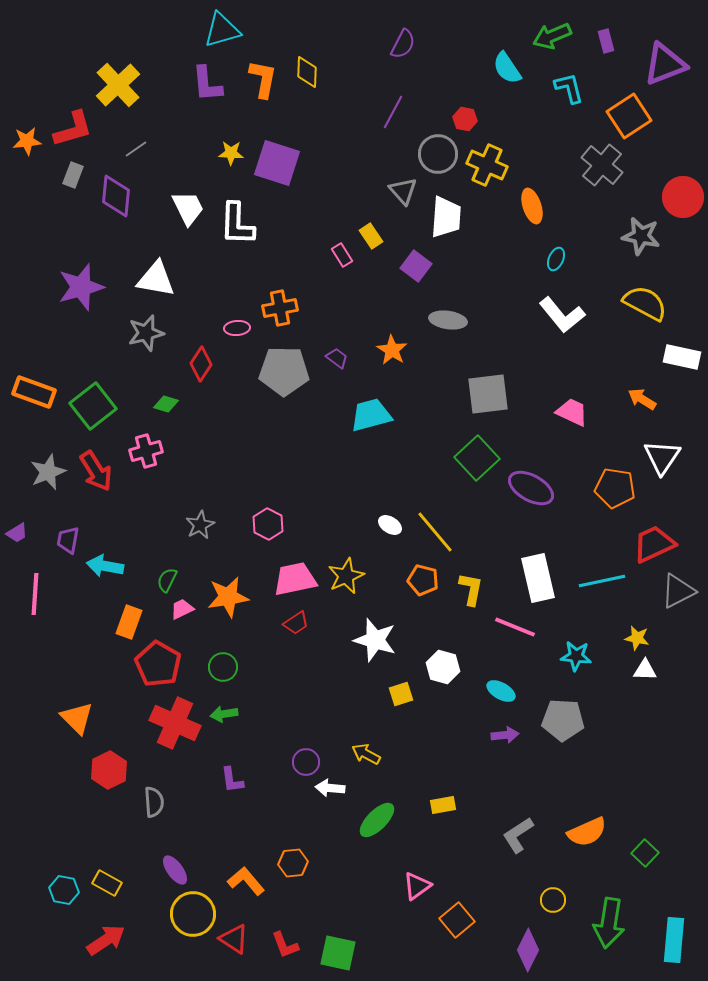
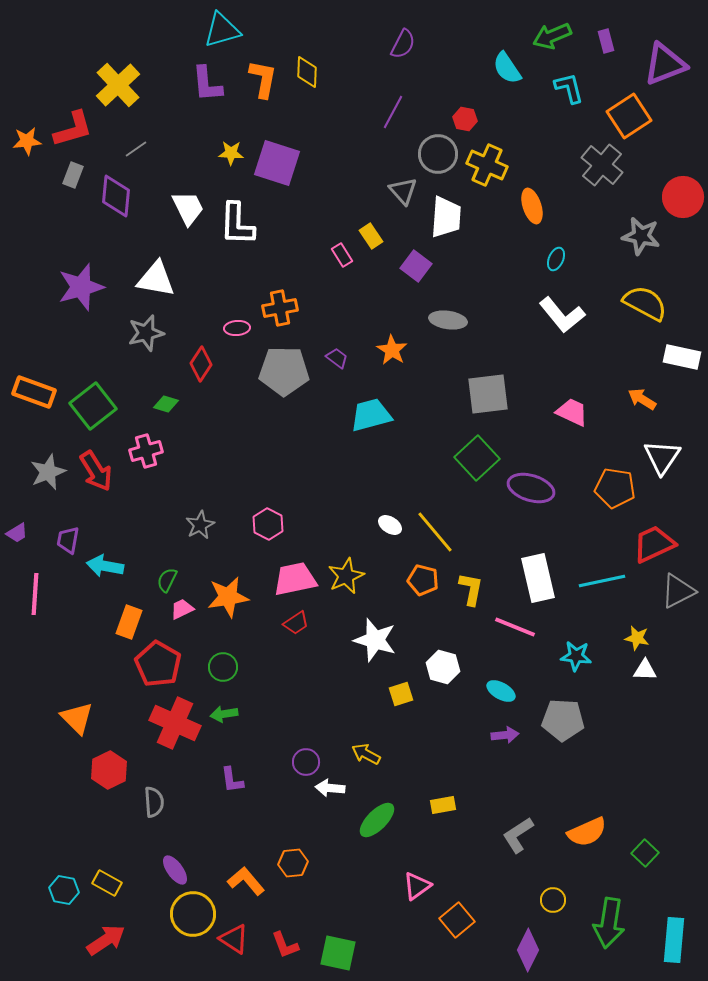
purple ellipse at (531, 488): rotated 12 degrees counterclockwise
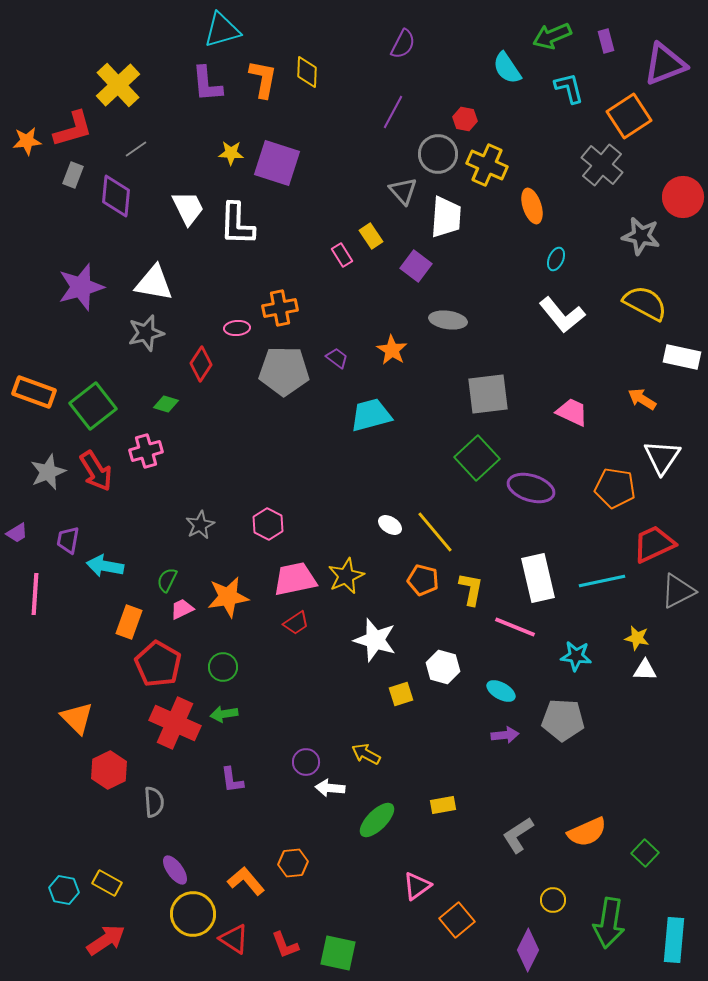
white triangle at (156, 279): moved 2 px left, 4 px down
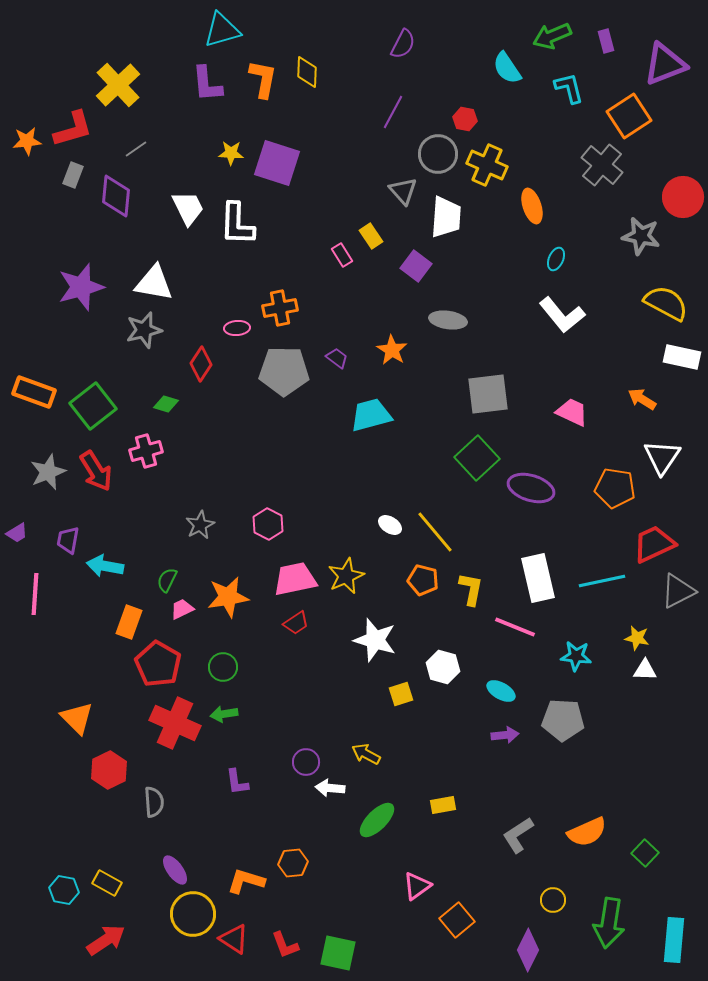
yellow semicircle at (645, 303): moved 21 px right
gray star at (146, 333): moved 2 px left, 3 px up
purple L-shape at (232, 780): moved 5 px right, 2 px down
orange L-shape at (246, 881): rotated 33 degrees counterclockwise
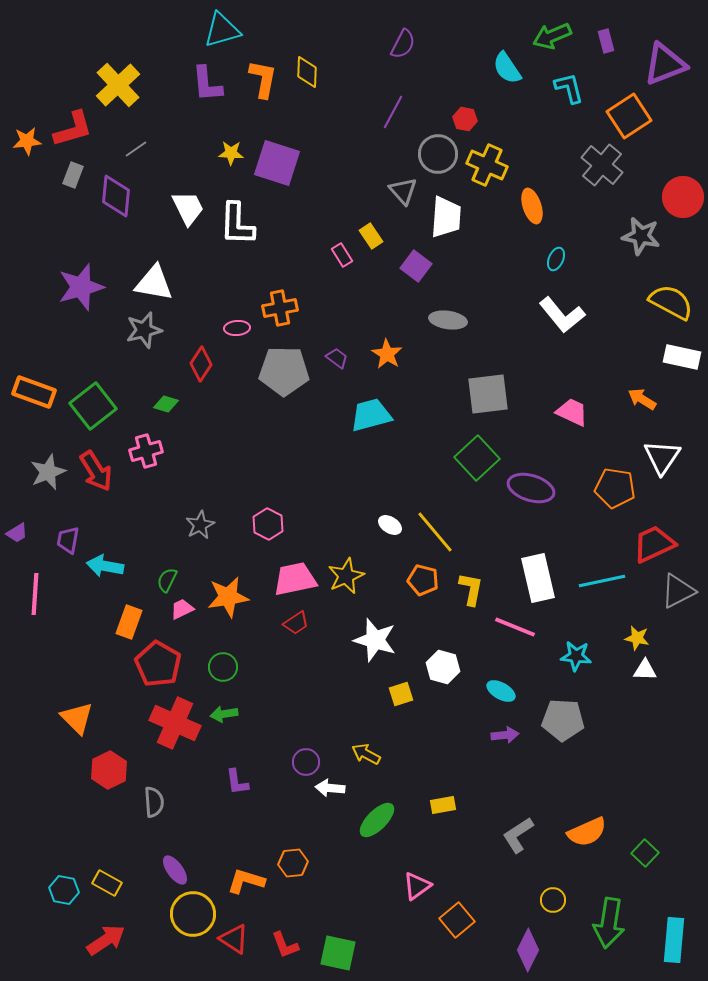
yellow semicircle at (666, 303): moved 5 px right, 1 px up
orange star at (392, 350): moved 5 px left, 4 px down
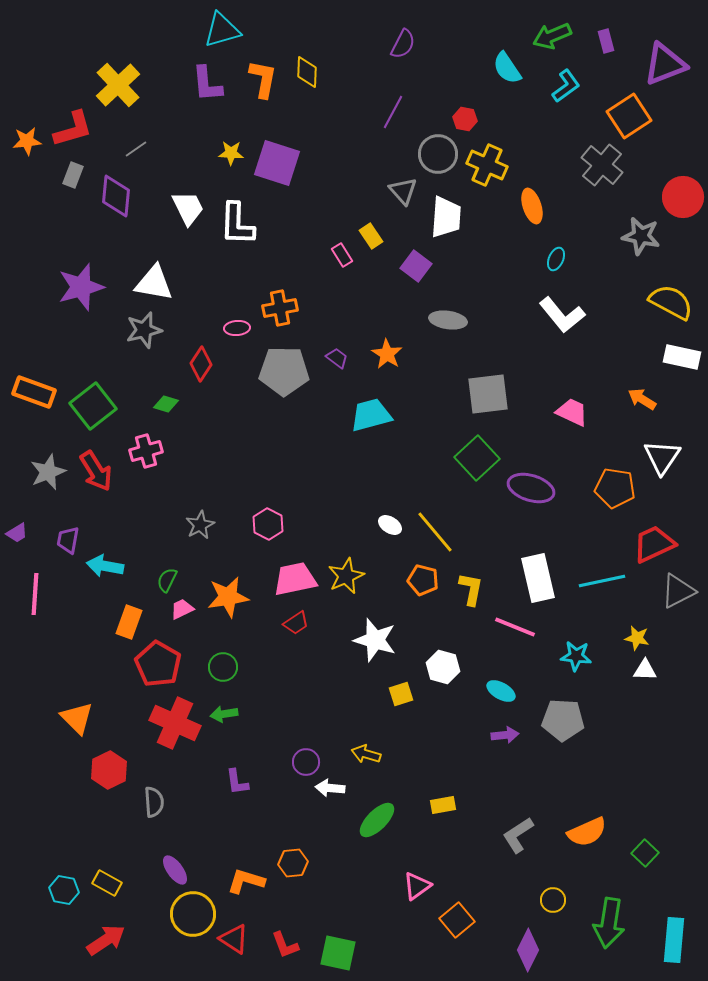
cyan L-shape at (569, 88): moved 3 px left, 2 px up; rotated 68 degrees clockwise
yellow arrow at (366, 754): rotated 12 degrees counterclockwise
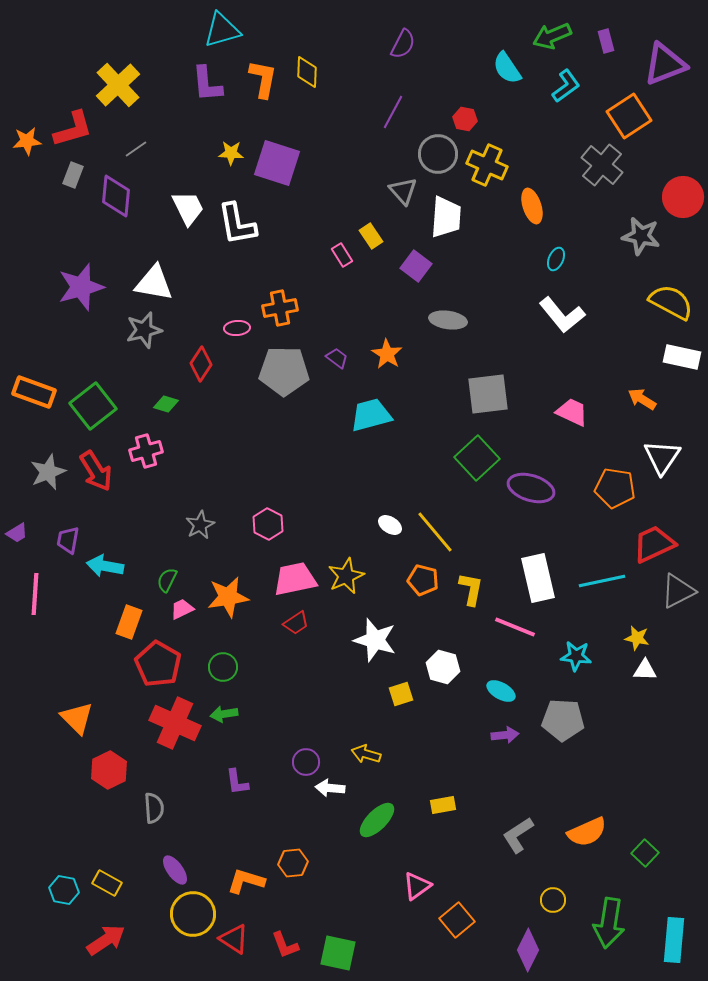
white L-shape at (237, 224): rotated 12 degrees counterclockwise
gray semicircle at (154, 802): moved 6 px down
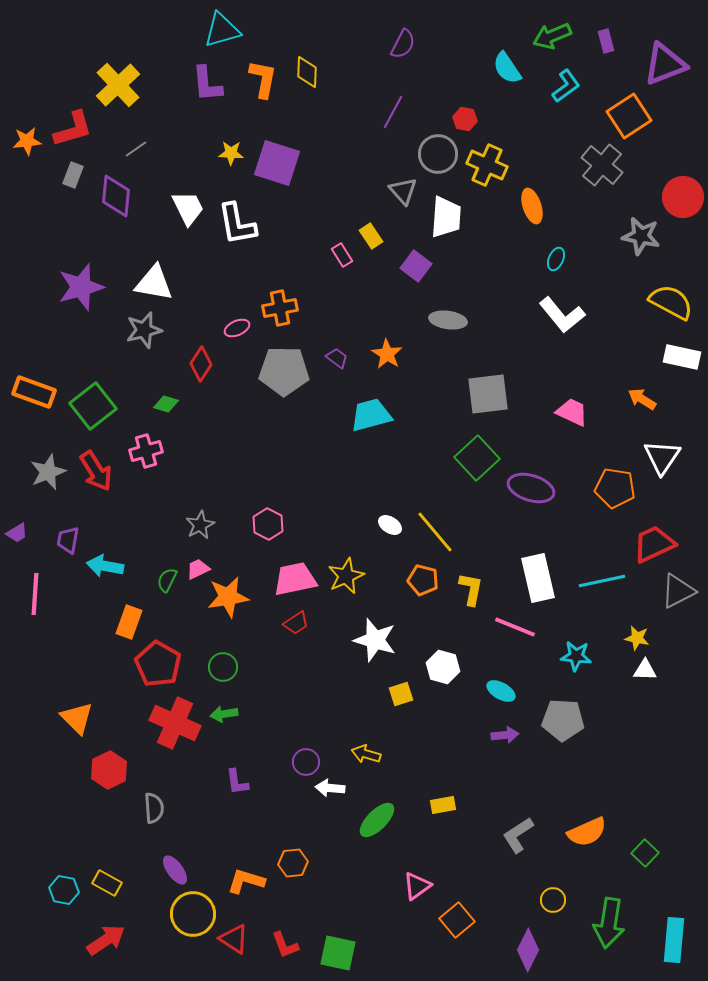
pink ellipse at (237, 328): rotated 20 degrees counterclockwise
pink trapezoid at (182, 609): moved 16 px right, 40 px up
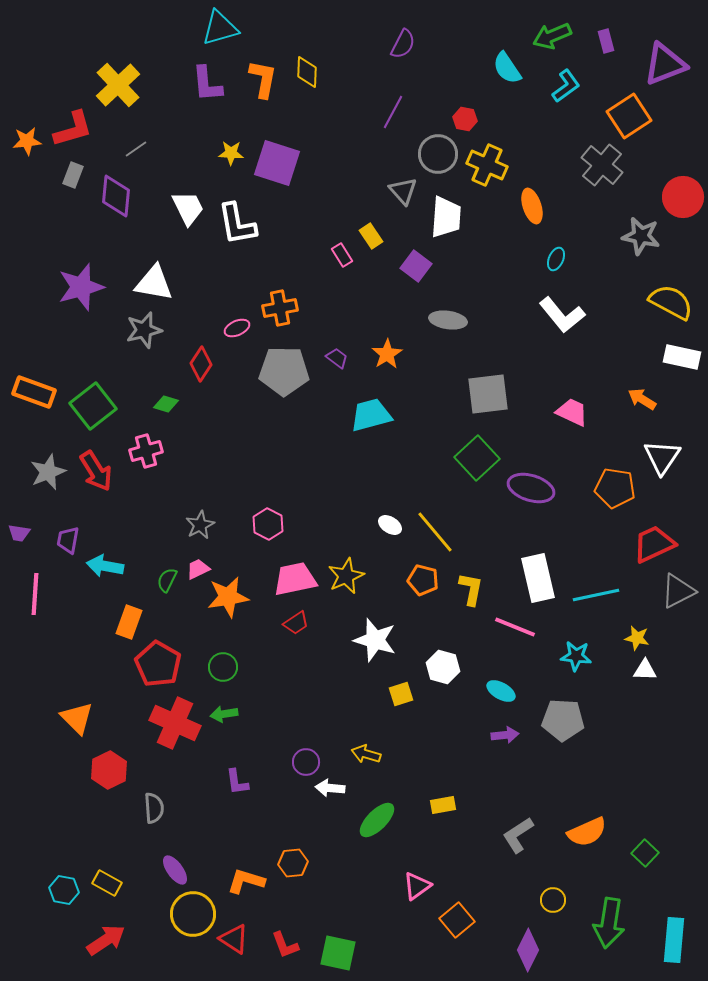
cyan triangle at (222, 30): moved 2 px left, 2 px up
orange star at (387, 354): rotated 8 degrees clockwise
purple trapezoid at (17, 533): moved 2 px right; rotated 40 degrees clockwise
cyan line at (602, 581): moved 6 px left, 14 px down
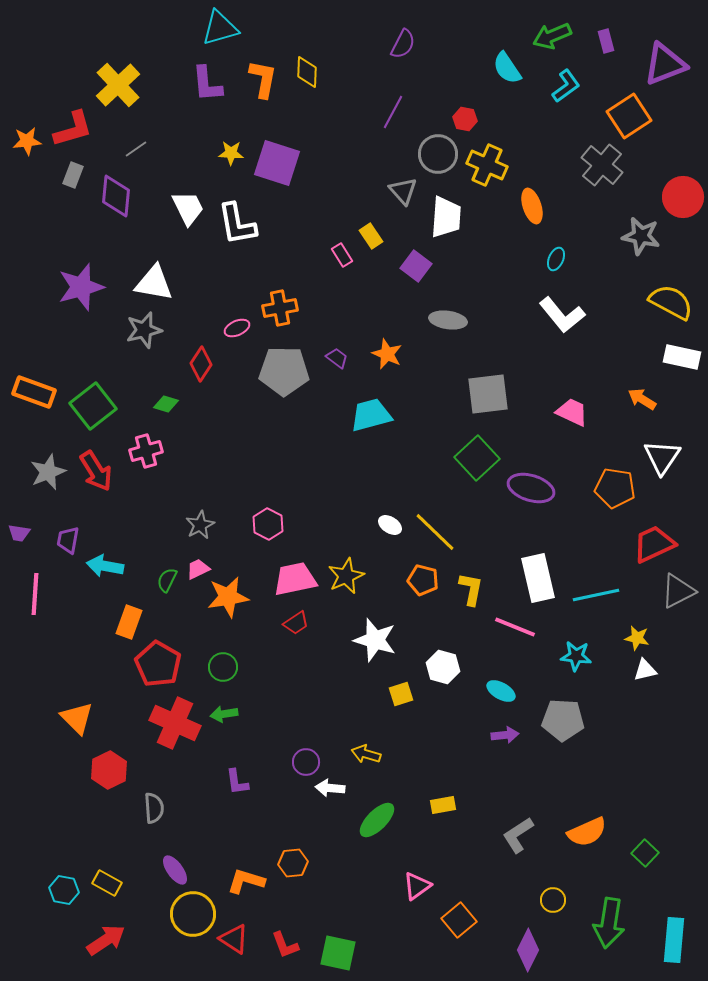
orange star at (387, 354): rotated 16 degrees counterclockwise
yellow line at (435, 532): rotated 6 degrees counterclockwise
white triangle at (645, 670): rotated 15 degrees counterclockwise
orange square at (457, 920): moved 2 px right
